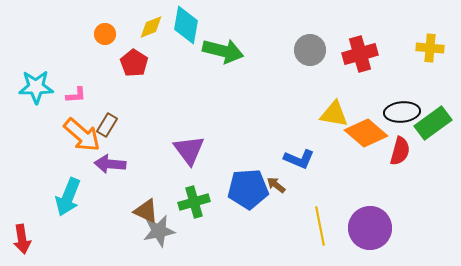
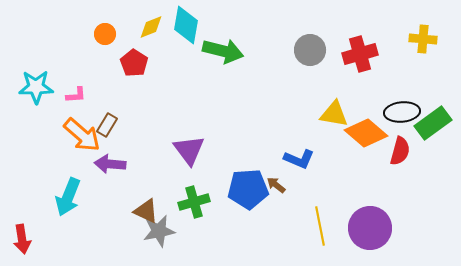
yellow cross: moved 7 px left, 9 px up
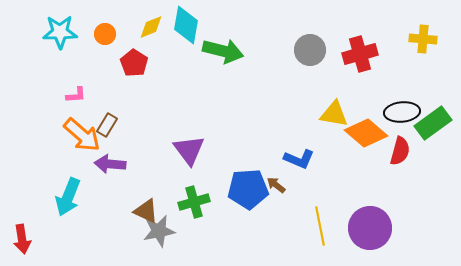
cyan star: moved 24 px right, 55 px up
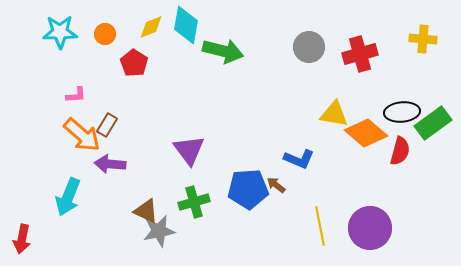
gray circle: moved 1 px left, 3 px up
red arrow: rotated 20 degrees clockwise
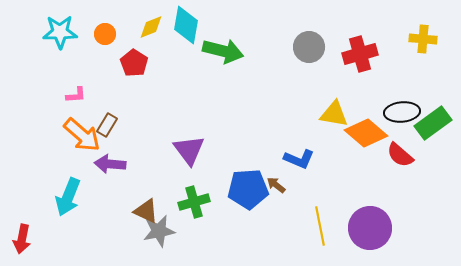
red semicircle: moved 4 px down; rotated 116 degrees clockwise
